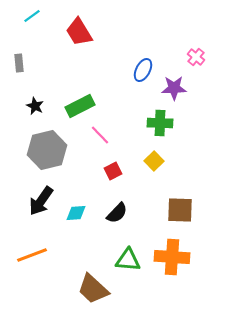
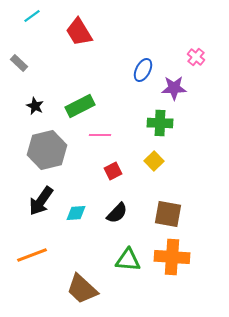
gray rectangle: rotated 42 degrees counterclockwise
pink line: rotated 45 degrees counterclockwise
brown square: moved 12 px left, 4 px down; rotated 8 degrees clockwise
brown trapezoid: moved 11 px left
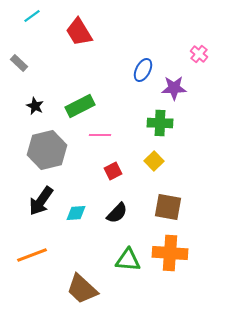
pink cross: moved 3 px right, 3 px up
brown square: moved 7 px up
orange cross: moved 2 px left, 4 px up
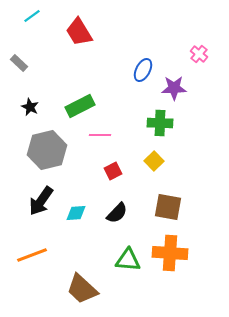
black star: moved 5 px left, 1 px down
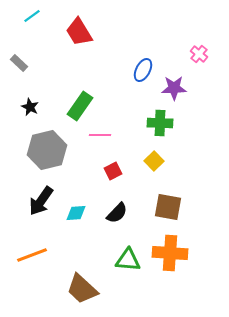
green rectangle: rotated 28 degrees counterclockwise
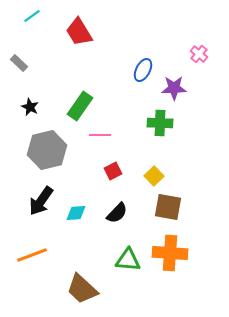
yellow square: moved 15 px down
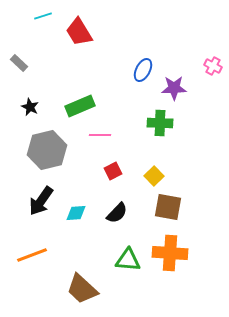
cyan line: moved 11 px right; rotated 18 degrees clockwise
pink cross: moved 14 px right, 12 px down; rotated 12 degrees counterclockwise
green rectangle: rotated 32 degrees clockwise
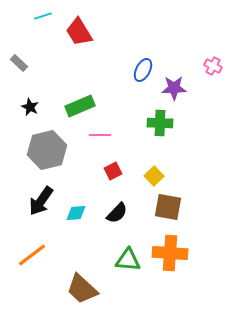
orange line: rotated 16 degrees counterclockwise
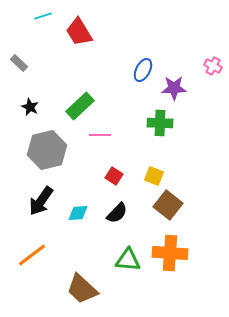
green rectangle: rotated 20 degrees counterclockwise
red square: moved 1 px right, 5 px down; rotated 30 degrees counterclockwise
yellow square: rotated 24 degrees counterclockwise
brown square: moved 2 px up; rotated 28 degrees clockwise
cyan diamond: moved 2 px right
